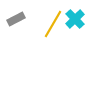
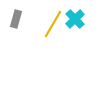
gray rectangle: rotated 48 degrees counterclockwise
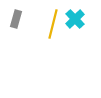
yellow line: rotated 16 degrees counterclockwise
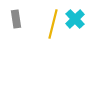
gray rectangle: rotated 24 degrees counterclockwise
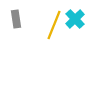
yellow line: moved 1 px right, 1 px down; rotated 8 degrees clockwise
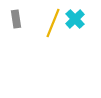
yellow line: moved 1 px left, 2 px up
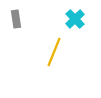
yellow line: moved 1 px right, 29 px down
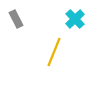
gray rectangle: rotated 18 degrees counterclockwise
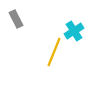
cyan cross: moved 1 px left, 12 px down; rotated 12 degrees clockwise
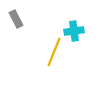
cyan cross: rotated 24 degrees clockwise
